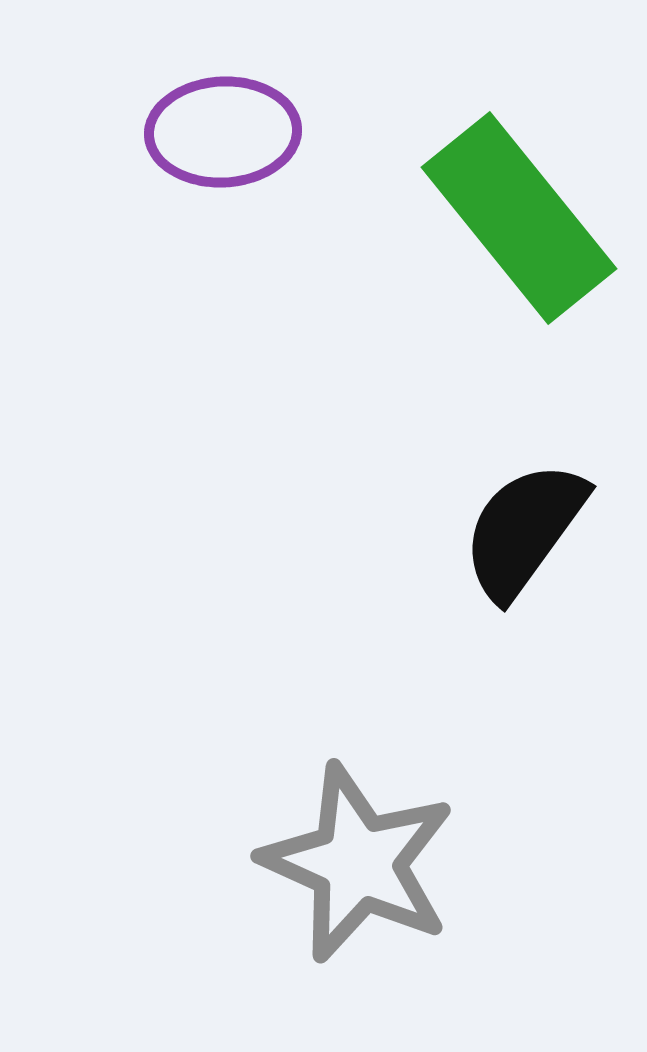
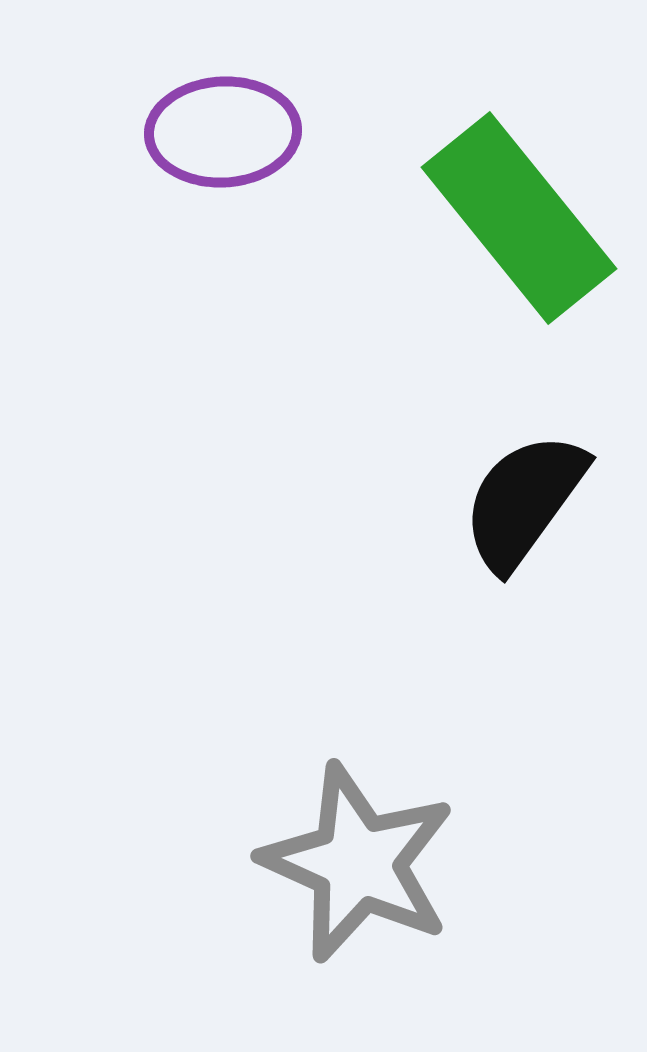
black semicircle: moved 29 px up
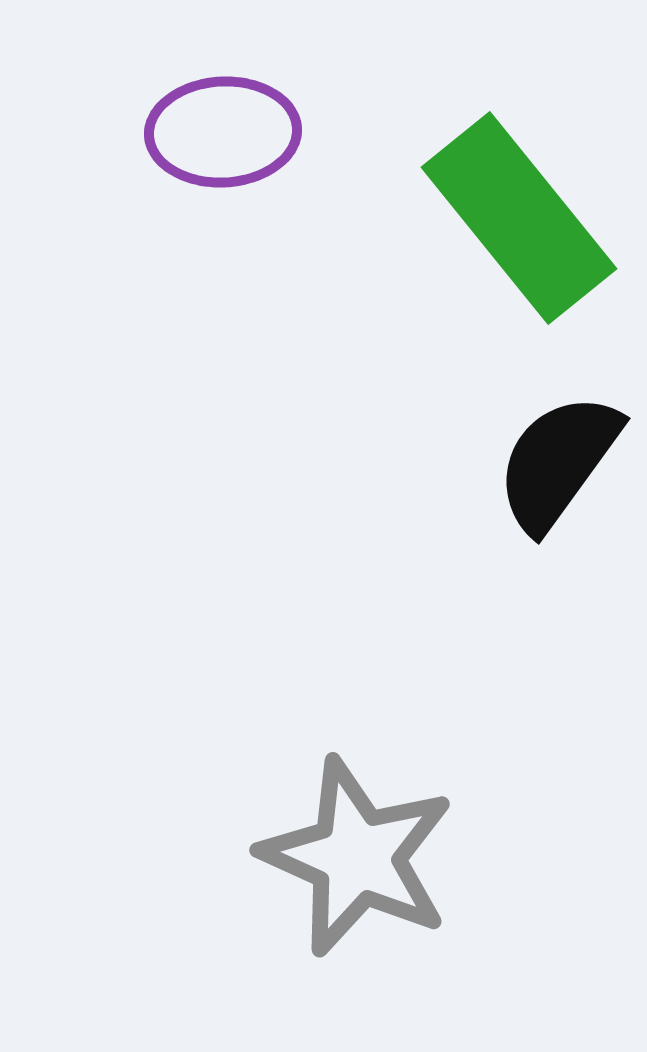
black semicircle: moved 34 px right, 39 px up
gray star: moved 1 px left, 6 px up
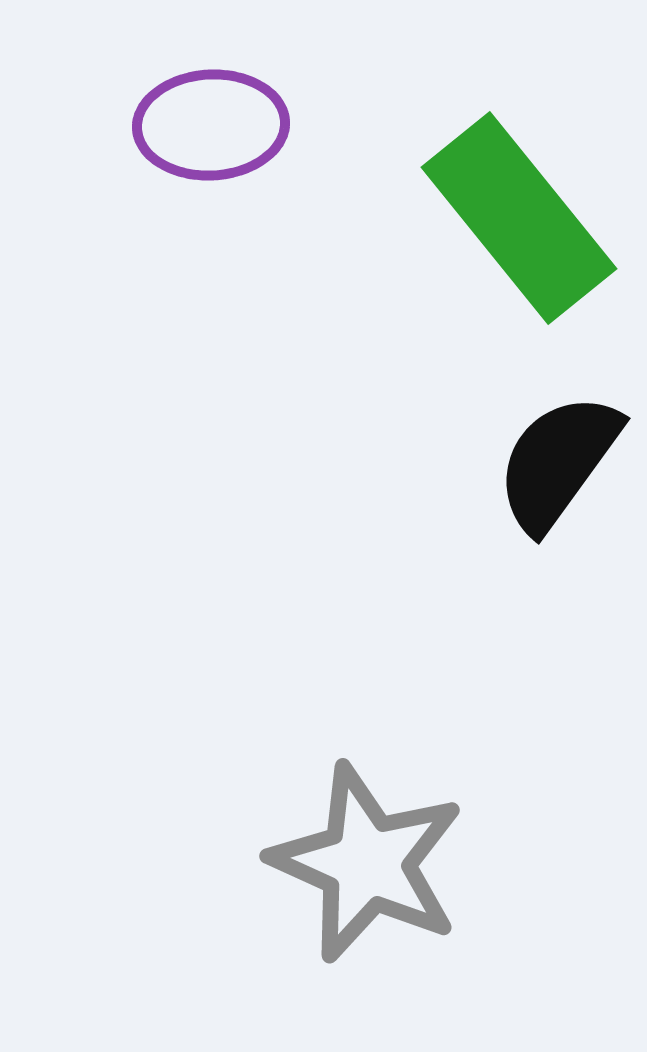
purple ellipse: moved 12 px left, 7 px up
gray star: moved 10 px right, 6 px down
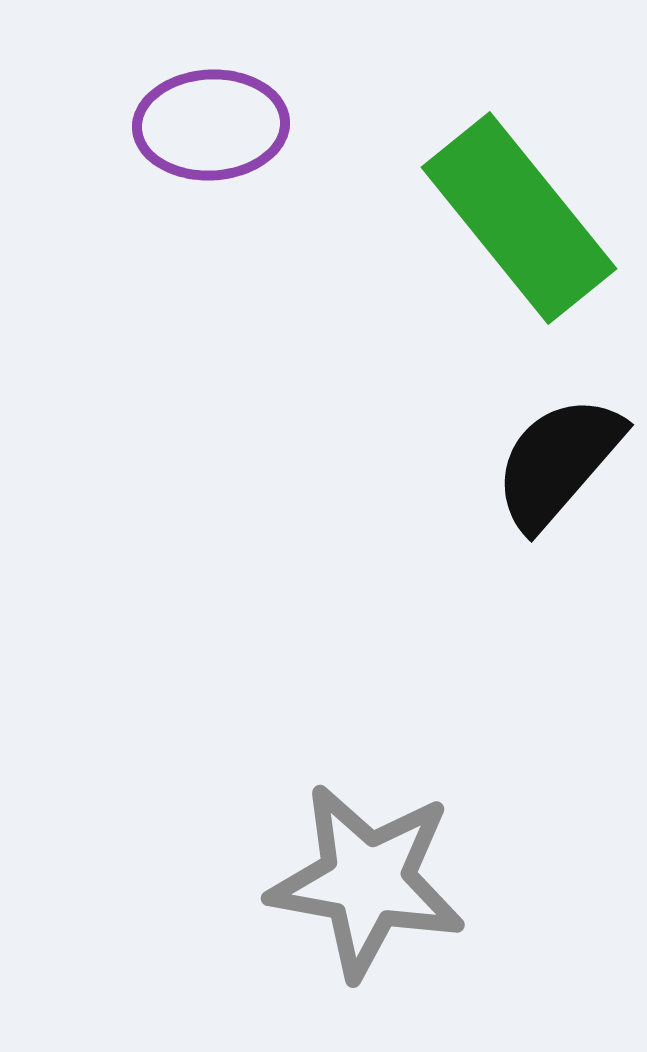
black semicircle: rotated 5 degrees clockwise
gray star: moved 18 px down; rotated 14 degrees counterclockwise
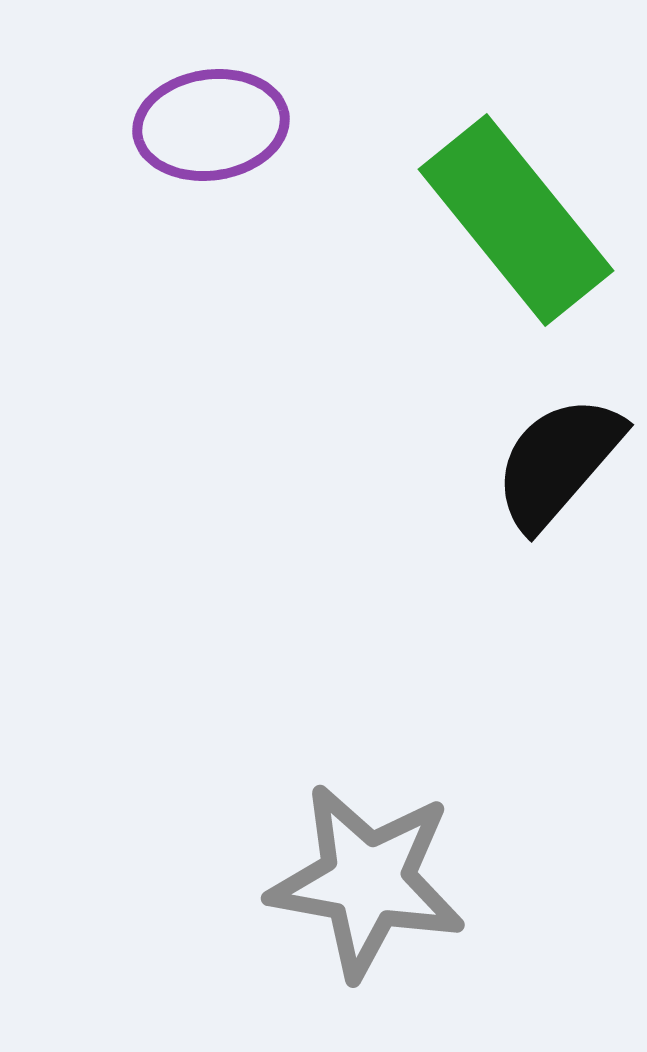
purple ellipse: rotated 5 degrees counterclockwise
green rectangle: moved 3 px left, 2 px down
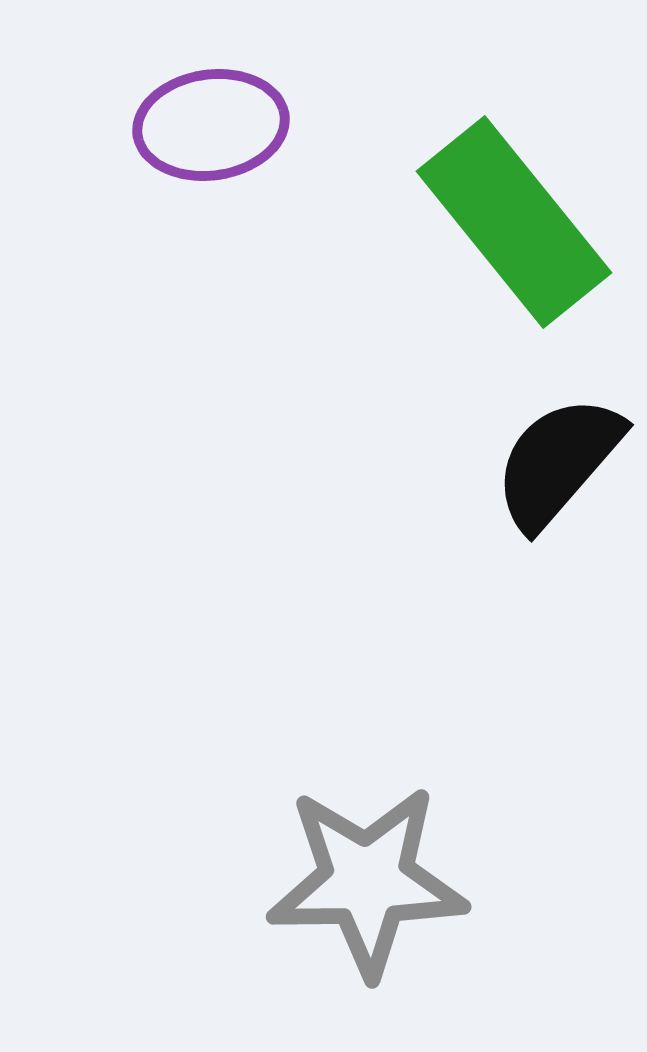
green rectangle: moved 2 px left, 2 px down
gray star: rotated 11 degrees counterclockwise
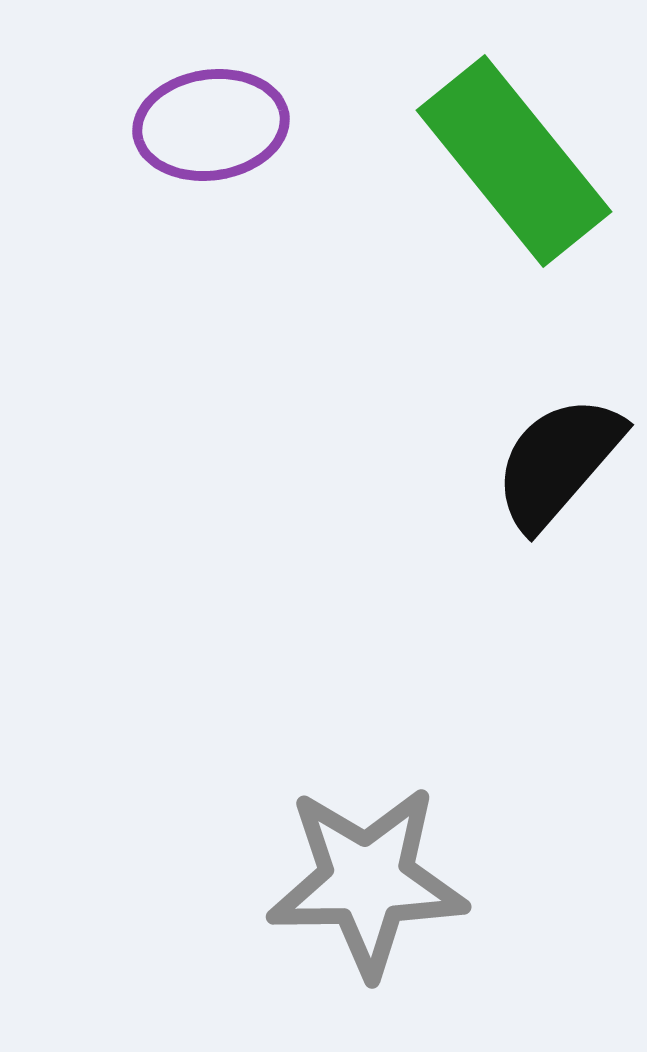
green rectangle: moved 61 px up
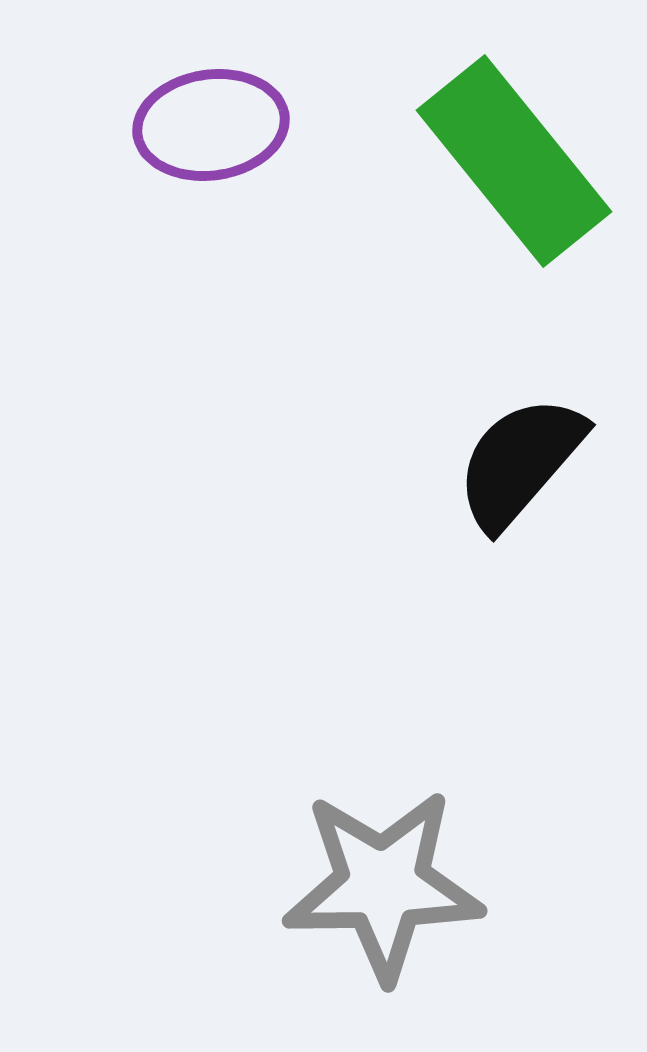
black semicircle: moved 38 px left
gray star: moved 16 px right, 4 px down
